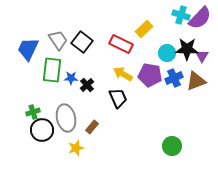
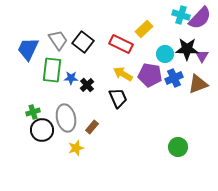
black square: moved 1 px right
cyan circle: moved 2 px left, 1 px down
brown triangle: moved 2 px right, 3 px down
green circle: moved 6 px right, 1 px down
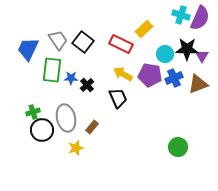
purple semicircle: rotated 20 degrees counterclockwise
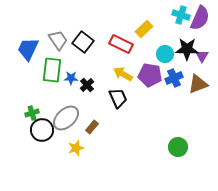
green cross: moved 1 px left, 1 px down
gray ellipse: rotated 60 degrees clockwise
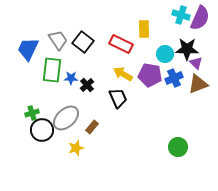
yellow rectangle: rotated 48 degrees counterclockwise
purple triangle: moved 6 px left, 7 px down; rotated 16 degrees counterclockwise
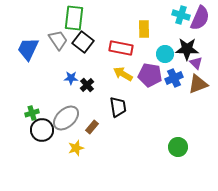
red rectangle: moved 4 px down; rotated 15 degrees counterclockwise
green rectangle: moved 22 px right, 52 px up
black trapezoid: moved 9 px down; rotated 15 degrees clockwise
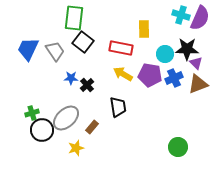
gray trapezoid: moved 3 px left, 11 px down
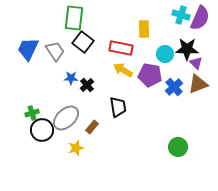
yellow arrow: moved 4 px up
blue cross: moved 9 px down; rotated 18 degrees counterclockwise
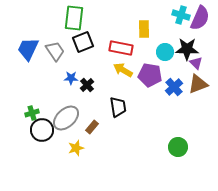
black square: rotated 30 degrees clockwise
cyan circle: moved 2 px up
